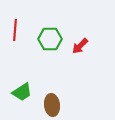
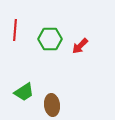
green trapezoid: moved 2 px right
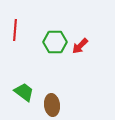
green hexagon: moved 5 px right, 3 px down
green trapezoid: rotated 110 degrees counterclockwise
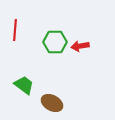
red arrow: rotated 36 degrees clockwise
green trapezoid: moved 7 px up
brown ellipse: moved 2 px up; rotated 55 degrees counterclockwise
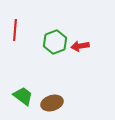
green hexagon: rotated 20 degrees counterclockwise
green trapezoid: moved 1 px left, 11 px down
brown ellipse: rotated 45 degrees counterclockwise
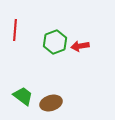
brown ellipse: moved 1 px left
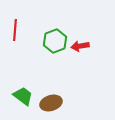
green hexagon: moved 1 px up
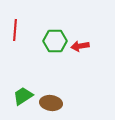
green hexagon: rotated 20 degrees clockwise
green trapezoid: rotated 70 degrees counterclockwise
brown ellipse: rotated 25 degrees clockwise
